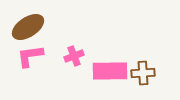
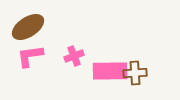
brown cross: moved 8 px left
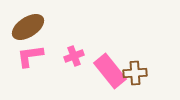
pink rectangle: rotated 52 degrees clockwise
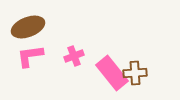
brown ellipse: rotated 12 degrees clockwise
pink rectangle: moved 2 px right, 2 px down
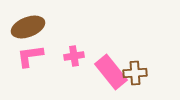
pink cross: rotated 12 degrees clockwise
pink rectangle: moved 1 px left, 1 px up
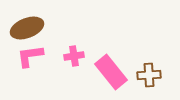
brown ellipse: moved 1 px left, 1 px down
brown cross: moved 14 px right, 2 px down
